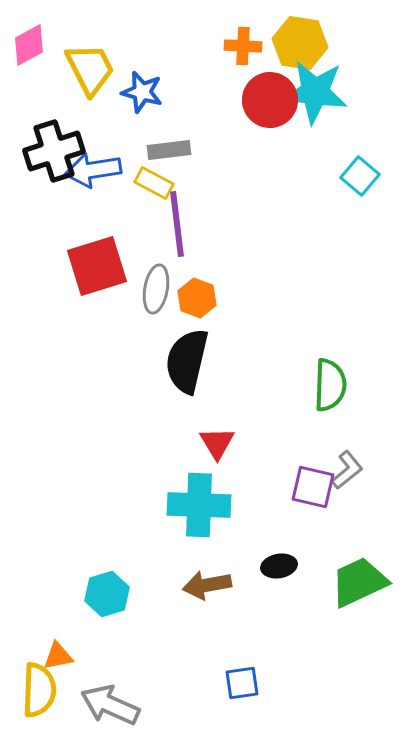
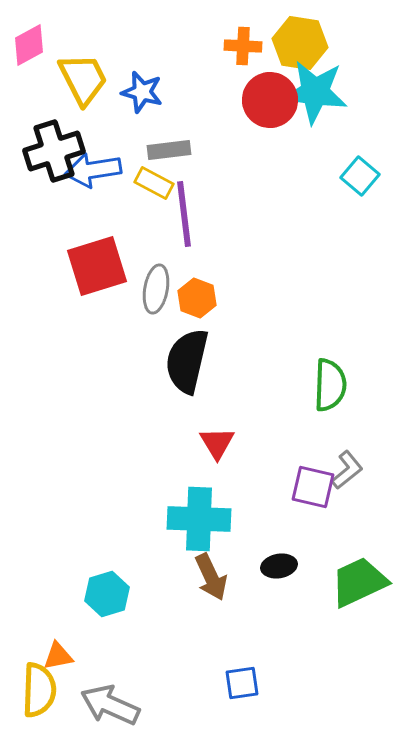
yellow trapezoid: moved 7 px left, 10 px down
purple line: moved 7 px right, 10 px up
cyan cross: moved 14 px down
brown arrow: moved 4 px right, 8 px up; rotated 105 degrees counterclockwise
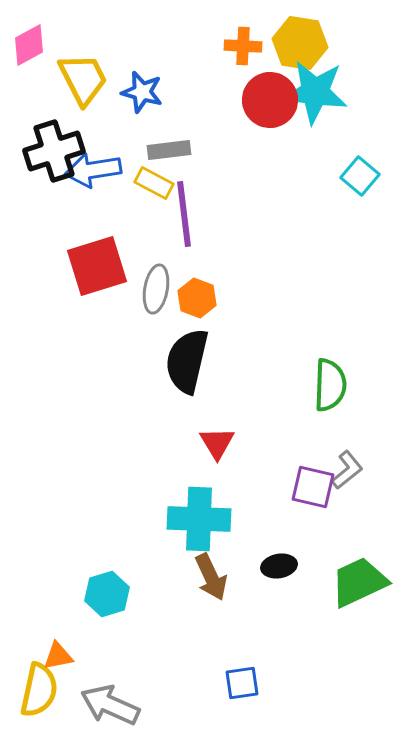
yellow semicircle: rotated 10 degrees clockwise
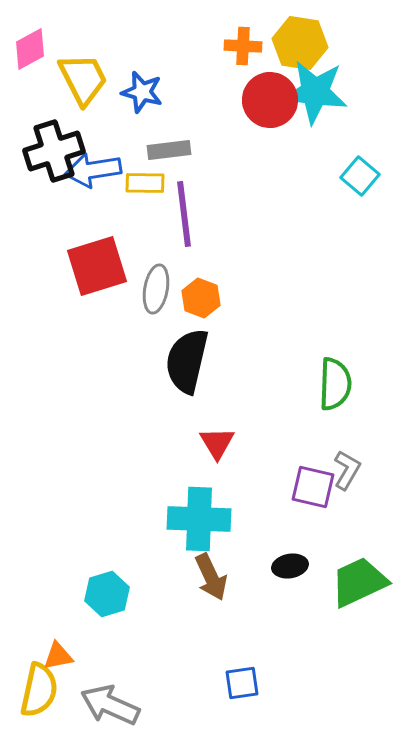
pink diamond: moved 1 px right, 4 px down
yellow rectangle: moved 9 px left; rotated 27 degrees counterclockwise
orange hexagon: moved 4 px right
green semicircle: moved 5 px right, 1 px up
gray L-shape: rotated 21 degrees counterclockwise
black ellipse: moved 11 px right
